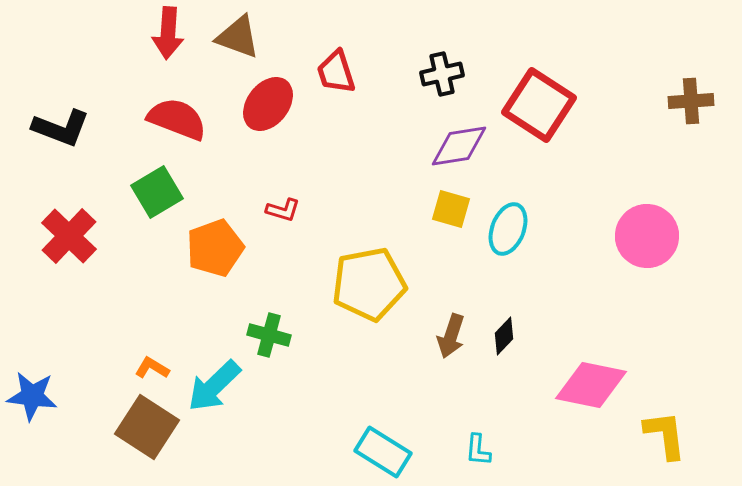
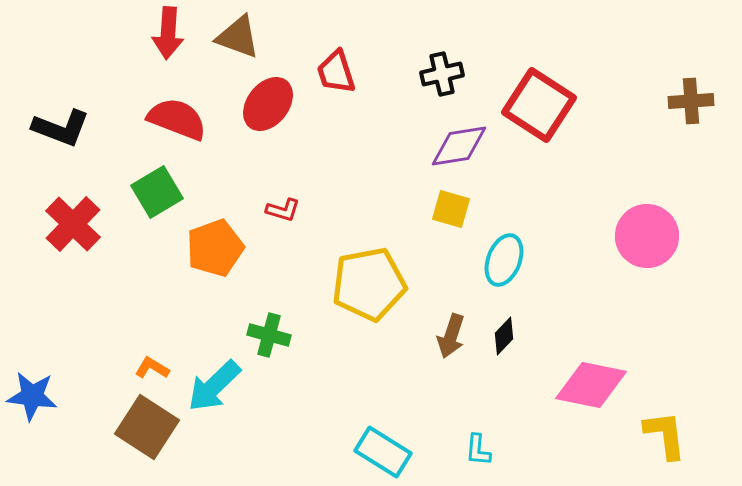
cyan ellipse: moved 4 px left, 31 px down
red cross: moved 4 px right, 12 px up
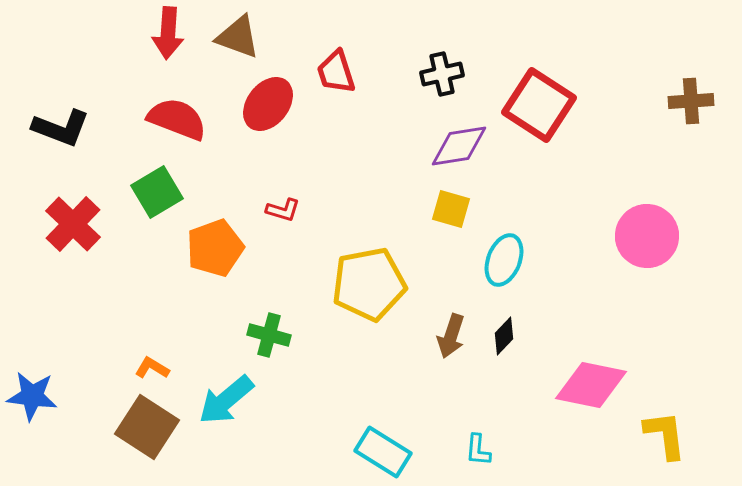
cyan arrow: moved 12 px right, 14 px down; rotated 4 degrees clockwise
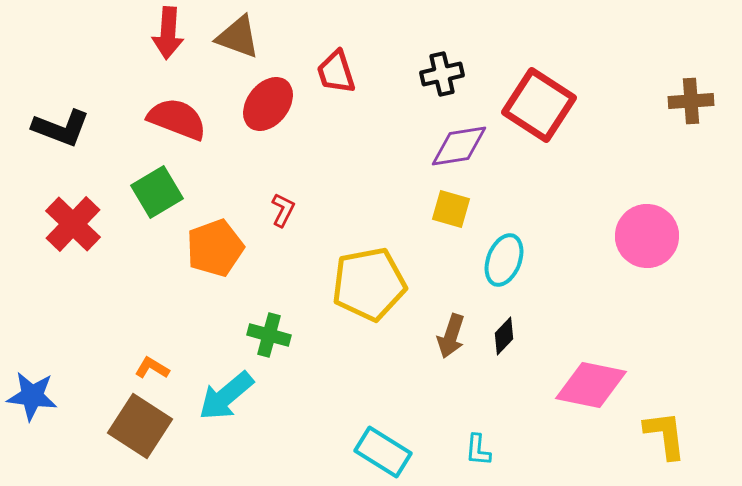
red L-shape: rotated 80 degrees counterclockwise
cyan arrow: moved 4 px up
brown square: moved 7 px left, 1 px up
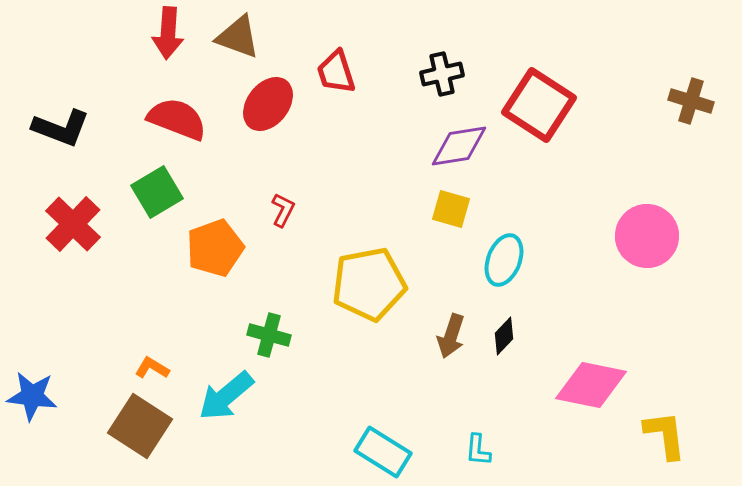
brown cross: rotated 21 degrees clockwise
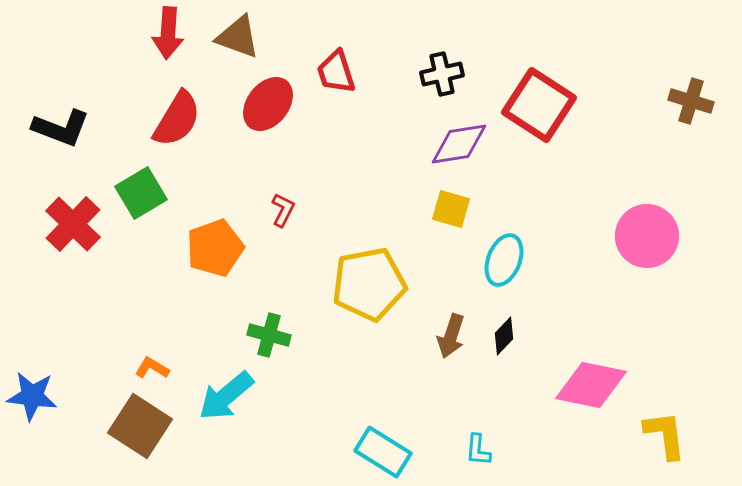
red semicircle: rotated 100 degrees clockwise
purple diamond: moved 2 px up
green square: moved 16 px left, 1 px down
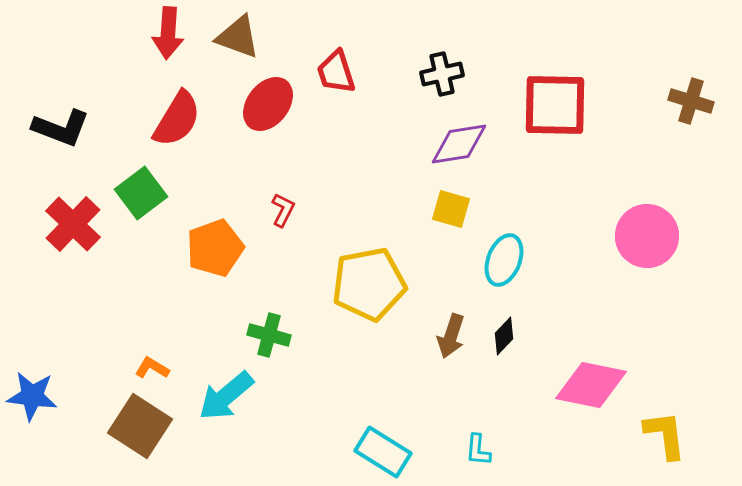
red square: moved 16 px right; rotated 32 degrees counterclockwise
green square: rotated 6 degrees counterclockwise
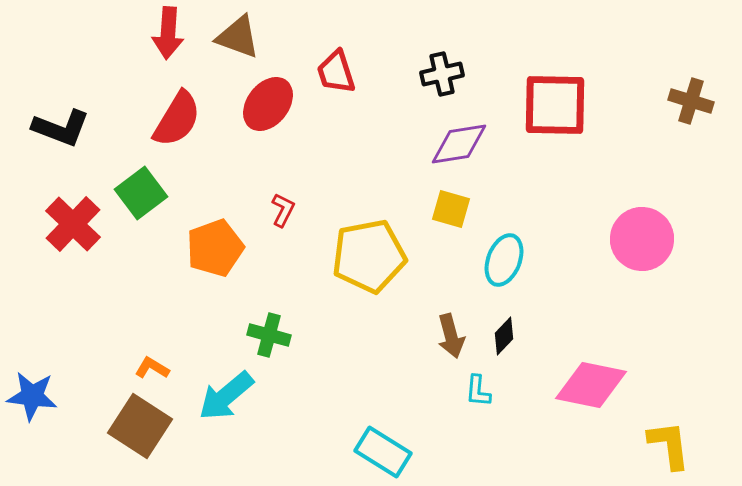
pink circle: moved 5 px left, 3 px down
yellow pentagon: moved 28 px up
brown arrow: rotated 33 degrees counterclockwise
yellow L-shape: moved 4 px right, 10 px down
cyan L-shape: moved 59 px up
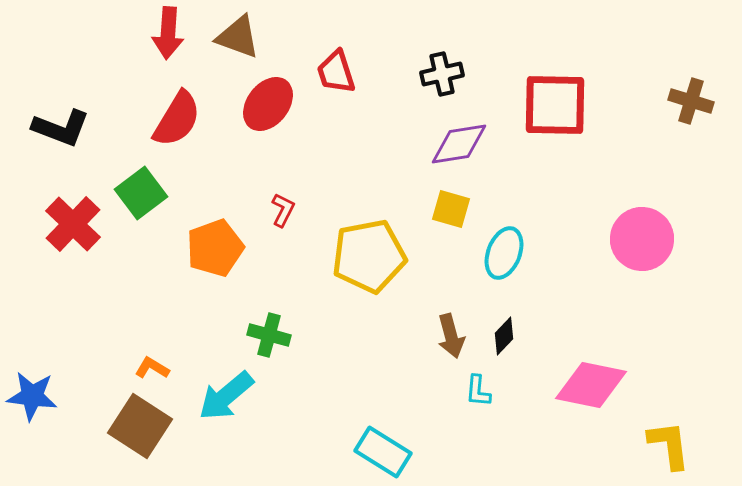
cyan ellipse: moved 7 px up
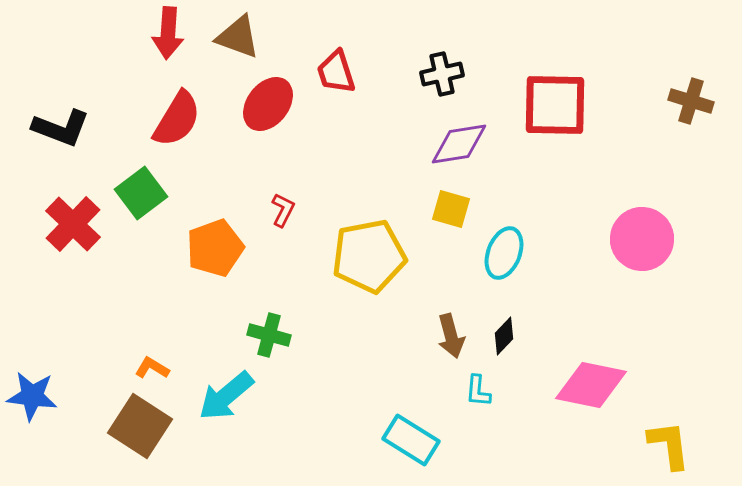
cyan rectangle: moved 28 px right, 12 px up
